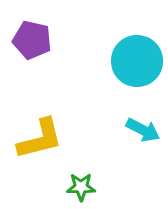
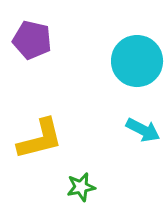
green star: rotated 12 degrees counterclockwise
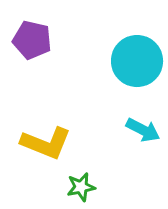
yellow L-shape: moved 6 px right, 4 px down; rotated 36 degrees clockwise
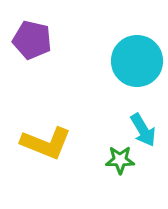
cyan arrow: rotated 32 degrees clockwise
green star: moved 39 px right, 27 px up; rotated 12 degrees clockwise
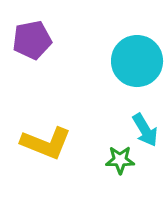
purple pentagon: rotated 24 degrees counterclockwise
cyan arrow: moved 2 px right
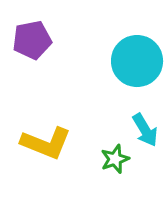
green star: moved 5 px left, 1 px up; rotated 20 degrees counterclockwise
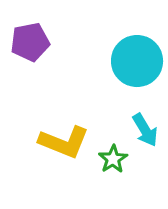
purple pentagon: moved 2 px left, 2 px down
yellow L-shape: moved 18 px right, 1 px up
green star: moved 2 px left; rotated 12 degrees counterclockwise
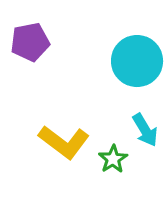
yellow L-shape: rotated 15 degrees clockwise
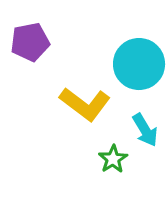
cyan circle: moved 2 px right, 3 px down
yellow L-shape: moved 21 px right, 38 px up
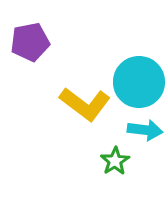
cyan circle: moved 18 px down
cyan arrow: rotated 52 degrees counterclockwise
green star: moved 2 px right, 2 px down
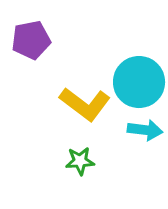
purple pentagon: moved 1 px right, 2 px up
green star: moved 35 px left; rotated 28 degrees clockwise
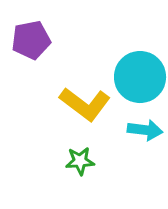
cyan circle: moved 1 px right, 5 px up
